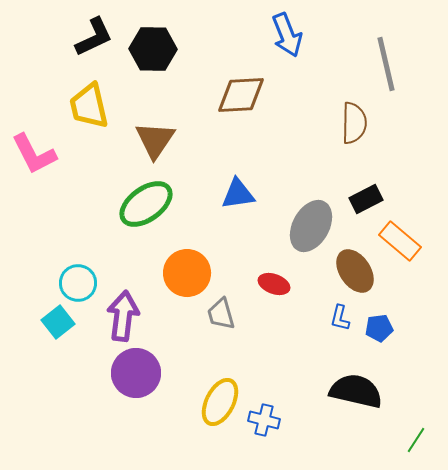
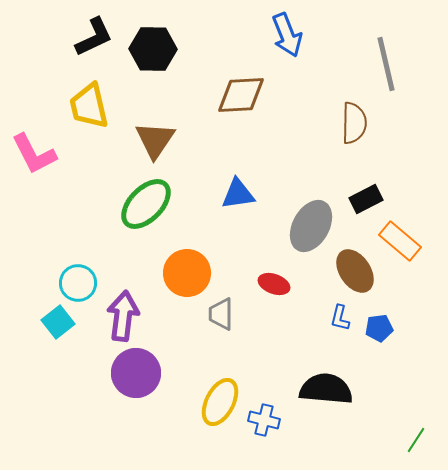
green ellipse: rotated 10 degrees counterclockwise
gray trapezoid: rotated 16 degrees clockwise
black semicircle: moved 30 px left, 2 px up; rotated 8 degrees counterclockwise
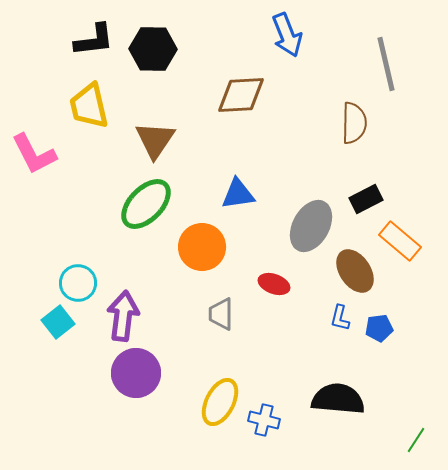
black L-shape: moved 3 px down; rotated 18 degrees clockwise
orange circle: moved 15 px right, 26 px up
black semicircle: moved 12 px right, 10 px down
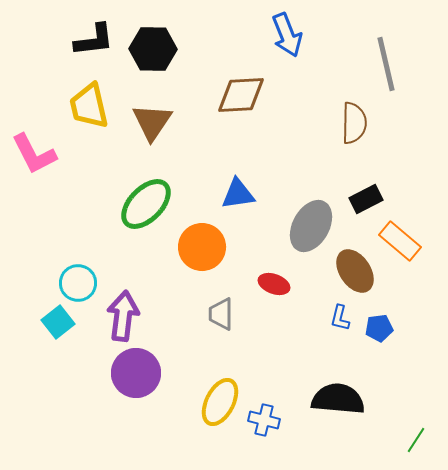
brown triangle: moved 3 px left, 18 px up
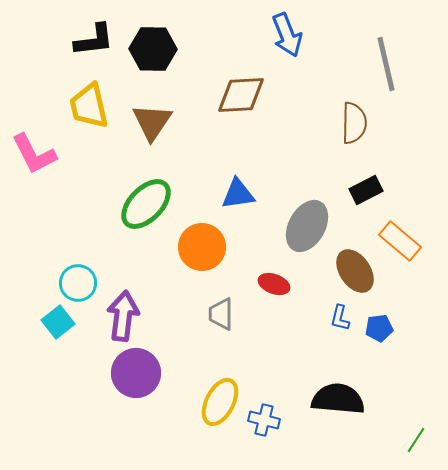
black rectangle: moved 9 px up
gray ellipse: moved 4 px left
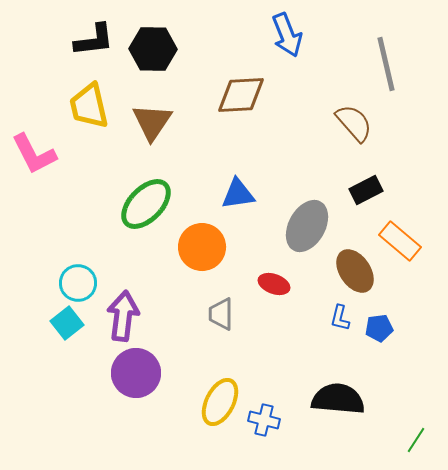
brown semicircle: rotated 42 degrees counterclockwise
cyan square: moved 9 px right, 1 px down
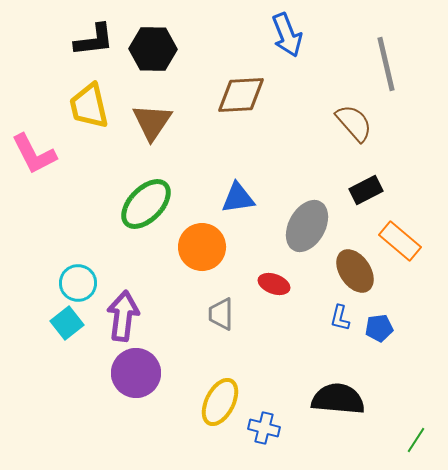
blue triangle: moved 4 px down
blue cross: moved 8 px down
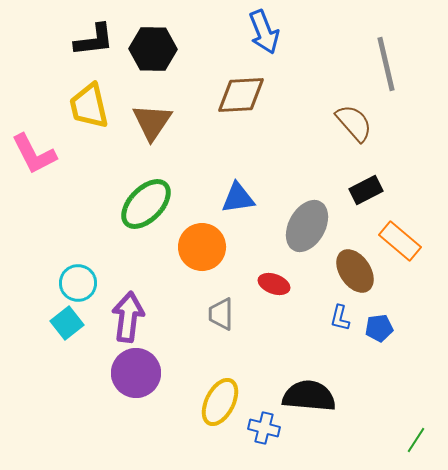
blue arrow: moved 23 px left, 3 px up
purple arrow: moved 5 px right, 1 px down
black semicircle: moved 29 px left, 3 px up
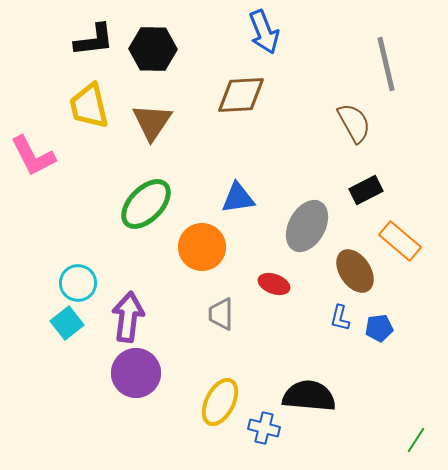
brown semicircle: rotated 12 degrees clockwise
pink L-shape: moved 1 px left, 2 px down
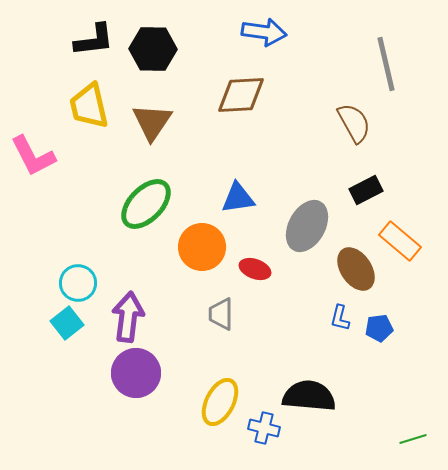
blue arrow: rotated 60 degrees counterclockwise
brown ellipse: moved 1 px right, 2 px up
red ellipse: moved 19 px left, 15 px up
green line: moved 3 px left, 1 px up; rotated 40 degrees clockwise
